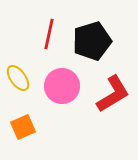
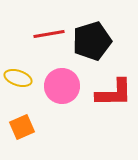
red line: rotated 68 degrees clockwise
yellow ellipse: rotated 36 degrees counterclockwise
red L-shape: moved 1 px right, 1 px up; rotated 30 degrees clockwise
orange square: moved 1 px left
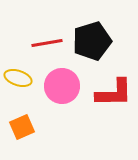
red line: moved 2 px left, 9 px down
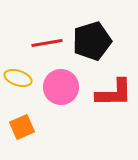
pink circle: moved 1 px left, 1 px down
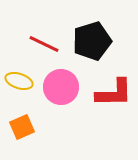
red line: moved 3 px left, 1 px down; rotated 36 degrees clockwise
yellow ellipse: moved 1 px right, 3 px down
